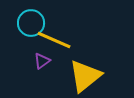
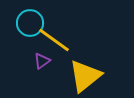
cyan circle: moved 1 px left
yellow line: rotated 12 degrees clockwise
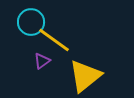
cyan circle: moved 1 px right, 1 px up
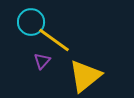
purple triangle: rotated 12 degrees counterclockwise
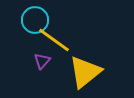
cyan circle: moved 4 px right, 2 px up
yellow triangle: moved 4 px up
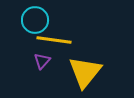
yellow line: rotated 28 degrees counterclockwise
yellow triangle: rotated 12 degrees counterclockwise
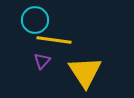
yellow triangle: rotated 12 degrees counterclockwise
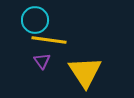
yellow line: moved 5 px left
purple triangle: rotated 18 degrees counterclockwise
